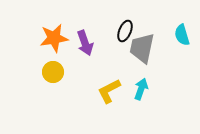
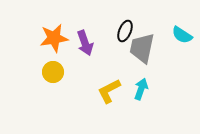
cyan semicircle: rotated 40 degrees counterclockwise
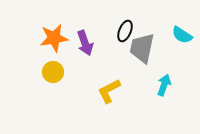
cyan arrow: moved 23 px right, 4 px up
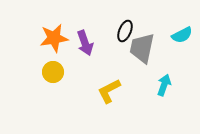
cyan semicircle: rotated 60 degrees counterclockwise
